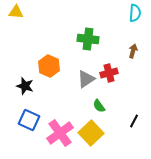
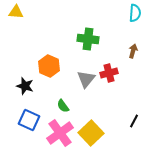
gray triangle: rotated 18 degrees counterclockwise
green semicircle: moved 36 px left
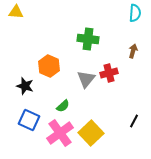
green semicircle: rotated 96 degrees counterclockwise
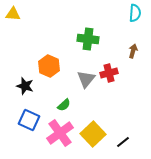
yellow triangle: moved 3 px left, 2 px down
green semicircle: moved 1 px right, 1 px up
black line: moved 11 px left, 21 px down; rotated 24 degrees clockwise
yellow square: moved 2 px right, 1 px down
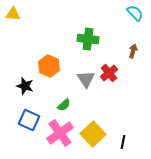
cyan semicircle: rotated 48 degrees counterclockwise
red cross: rotated 24 degrees counterclockwise
gray triangle: rotated 12 degrees counterclockwise
black line: rotated 40 degrees counterclockwise
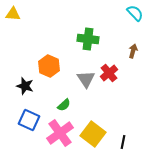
yellow square: rotated 10 degrees counterclockwise
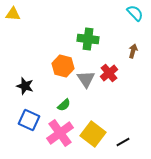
orange hexagon: moved 14 px right; rotated 10 degrees counterclockwise
black line: rotated 48 degrees clockwise
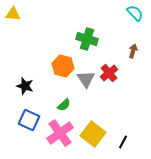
green cross: moved 1 px left; rotated 10 degrees clockwise
black line: rotated 32 degrees counterclockwise
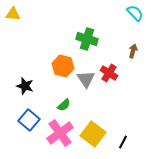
red cross: rotated 18 degrees counterclockwise
blue square: rotated 15 degrees clockwise
